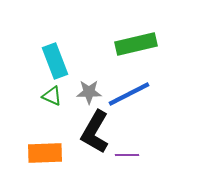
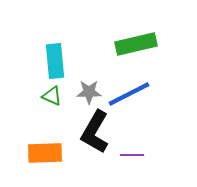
cyan rectangle: rotated 16 degrees clockwise
purple line: moved 5 px right
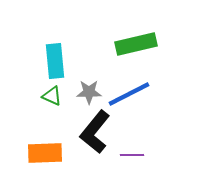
black L-shape: rotated 9 degrees clockwise
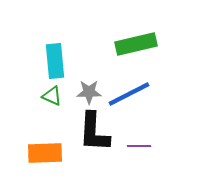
black L-shape: moved 1 px left; rotated 36 degrees counterclockwise
purple line: moved 7 px right, 9 px up
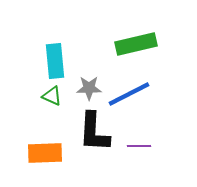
gray star: moved 4 px up
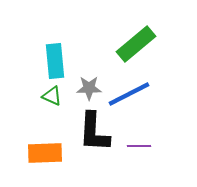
green rectangle: rotated 27 degrees counterclockwise
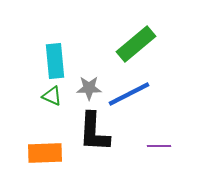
purple line: moved 20 px right
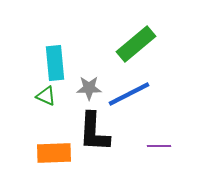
cyan rectangle: moved 2 px down
green triangle: moved 6 px left
orange rectangle: moved 9 px right
